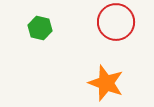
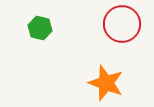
red circle: moved 6 px right, 2 px down
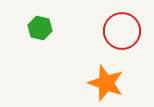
red circle: moved 7 px down
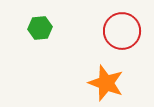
green hexagon: rotated 20 degrees counterclockwise
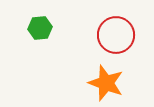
red circle: moved 6 px left, 4 px down
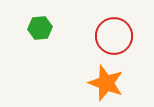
red circle: moved 2 px left, 1 px down
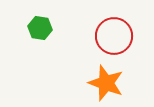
green hexagon: rotated 15 degrees clockwise
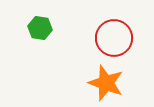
red circle: moved 2 px down
